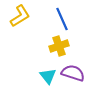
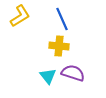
yellow cross: rotated 24 degrees clockwise
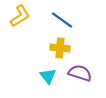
blue line: moved 1 px down; rotated 30 degrees counterclockwise
yellow cross: moved 1 px right, 2 px down
purple semicircle: moved 7 px right
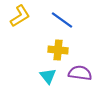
yellow cross: moved 2 px left, 2 px down
purple semicircle: rotated 10 degrees counterclockwise
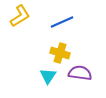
blue line: moved 2 px down; rotated 60 degrees counterclockwise
yellow cross: moved 2 px right, 3 px down; rotated 12 degrees clockwise
cyan triangle: rotated 12 degrees clockwise
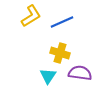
yellow L-shape: moved 11 px right
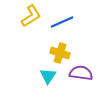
purple semicircle: moved 1 px right
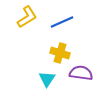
yellow L-shape: moved 4 px left, 1 px down
cyan triangle: moved 1 px left, 3 px down
